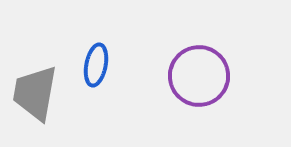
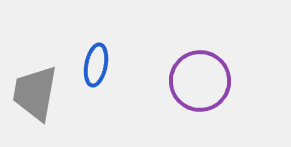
purple circle: moved 1 px right, 5 px down
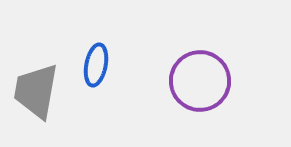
gray trapezoid: moved 1 px right, 2 px up
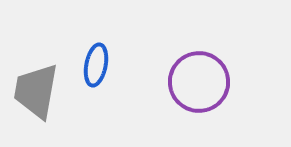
purple circle: moved 1 px left, 1 px down
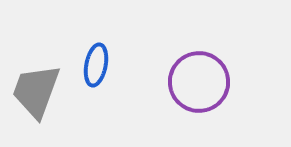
gray trapezoid: rotated 10 degrees clockwise
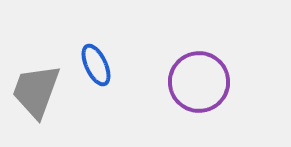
blue ellipse: rotated 36 degrees counterclockwise
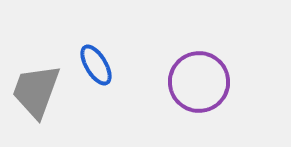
blue ellipse: rotated 6 degrees counterclockwise
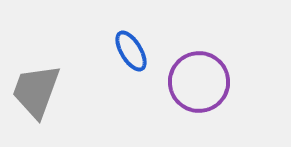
blue ellipse: moved 35 px right, 14 px up
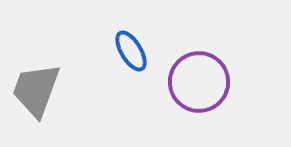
gray trapezoid: moved 1 px up
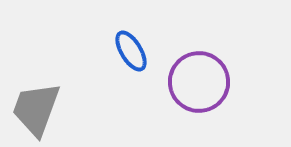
gray trapezoid: moved 19 px down
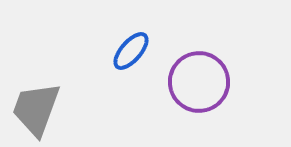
blue ellipse: rotated 72 degrees clockwise
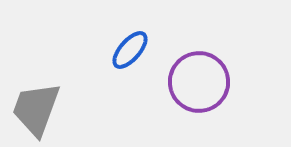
blue ellipse: moved 1 px left, 1 px up
